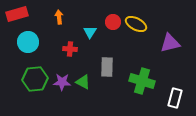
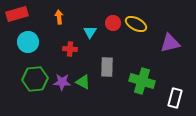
red circle: moved 1 px down
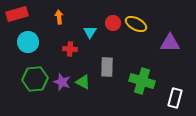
purple triangle: rotated 15 degrees clockwise
purple star: rotated 18 degrees clockwise
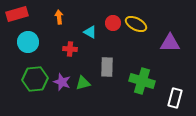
cyan triangle: rotated 32 degrees counterclockwise
green triangle: moved 1 px down; rotated 42 degrees counterclockwise
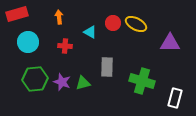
red cross: moved 5 px left, 3 px up
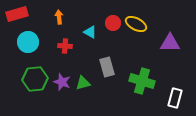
gray rectangle: rotated 18 degrees counterclockwise
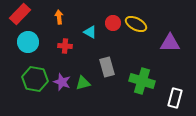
red rectangle: moved 3 px right; rotated 30 degrees counterclockwise
green hexagon: rotated 15 degrees clockwise
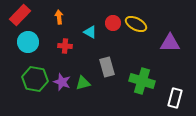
red rectangle: moved 1 px down
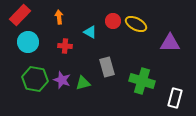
red circle: moved 2 px up
purple star: moved 2 px up
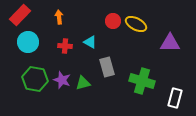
cyan triangle: moved 10 px down
